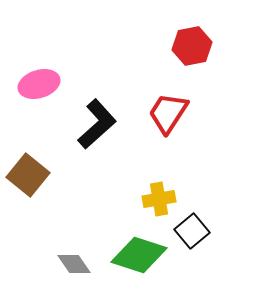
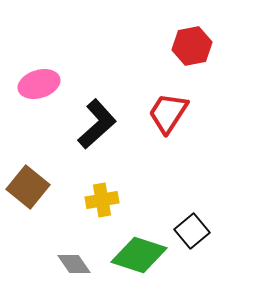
brown square: moved 12 px down
yellow cross: moved 57 px left, 1 px down
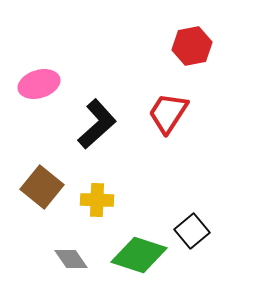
brown square: moved 14 px right
yellow cross: moved 5 px left; rotated 12 degrees clockwise
gray diamond: moved 3 px left, 5 px up
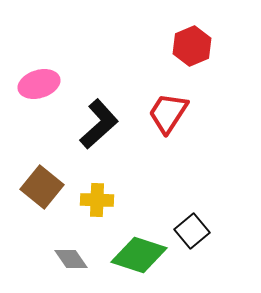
red hexagon: rotated 12 degrees counterclockwise
black L-shape: moved 2 px right
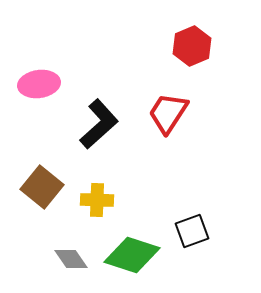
pink ellipse: rotated 9 degrees clockwise
black square: rotated 20 degrees clockwise
green diamond: moved 7 px left
